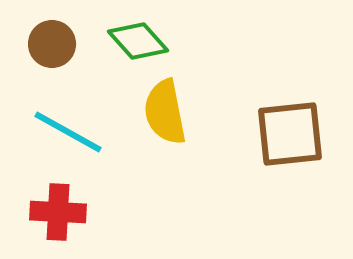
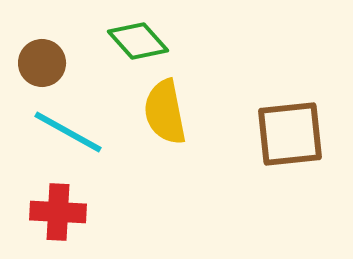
brown circle: moved 10 px left, 19 px down
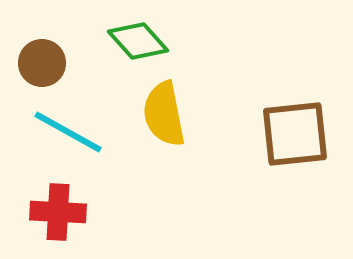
yellow semicircle: moved 1 px left, 2 px down
brown square: moved 5 px right
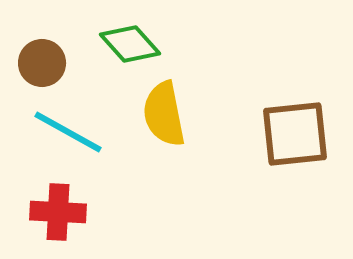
green diamond: moved 8 px left, 3 px down
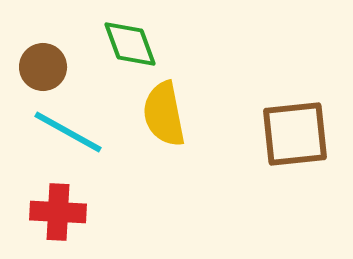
green diamond: rotated 22 degrees clockwise
brown circle: moved 1 px right, 4 px down
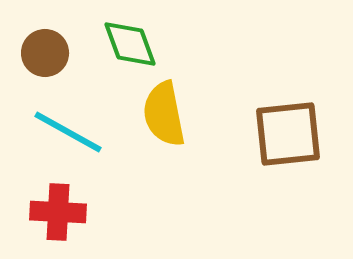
brown circle: moved 2 px right, 14 px up
brown square: moved 7 px left
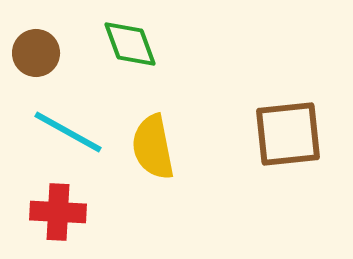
brown circle: moved 9 px left
yellow semicircle: moved 11 px left, 33 px down
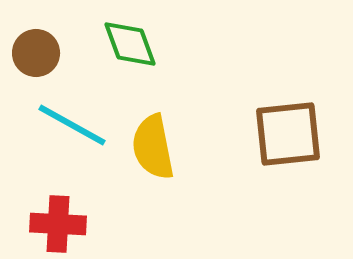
cyan line: moved 4 px right, 7 px up
red cross: moved 12 px down
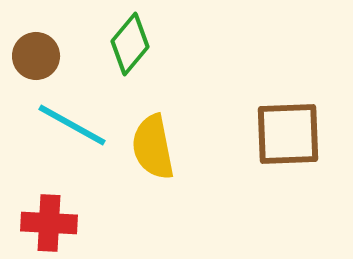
green diamond: rotated 60 degrees clockwise
brown circle: moved 3 px down
brown square: rotated 4 degrees clockwise
red cross: moved 9 px left, 1 px up
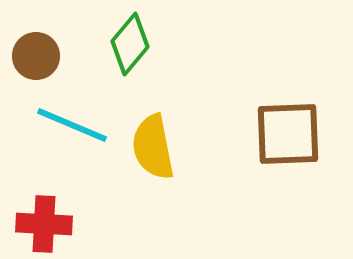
cyan line: rotated 6 degrees counterclockwise
red cross: moved 5 px left, 1 px down
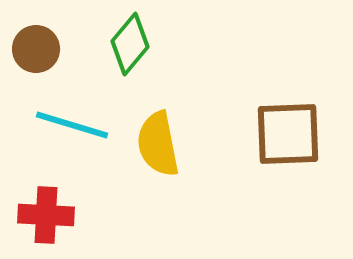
brown circle: moved 7 px up
cyan line: rotated 6 degrees counterclockwise
yellow semicircle: moved 5 px right, 3 px up
red cross: moved 2 px right, 9 px up
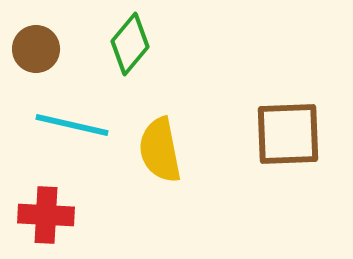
cyan line: rotated 4 degrees counterclockwise
yellow semicircle: moved 2 px right, 6 px down
